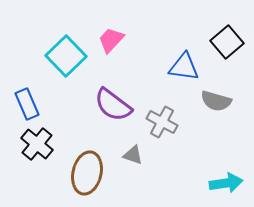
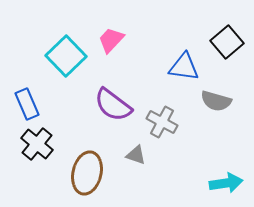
gray triangle: moved 3 px right
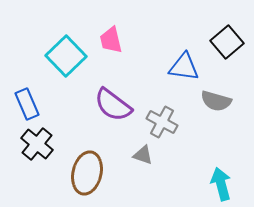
pink trapezoid: rotated 56 degrees counterclockwise
gray triangle: moved 7 px right
cyan arrow: moved 5 px left, 1 px down; rotated 96 degrees counterclockwise
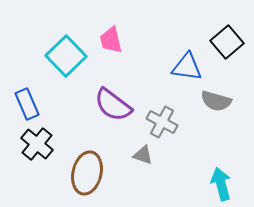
blue triangle: moved 3 px right
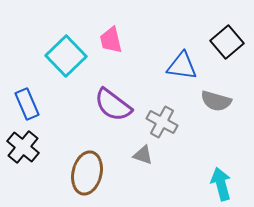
blue triangle: moved 5 px left, 1 px up
black cross: moved 14 px left, 3 px down
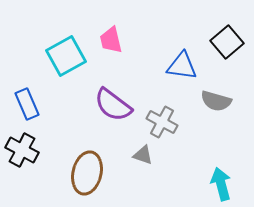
cyan square: rotated 15 degrees clockwise
black cross: moved 1 px left, 3 px down; rotated 12 degrees counterclockwise
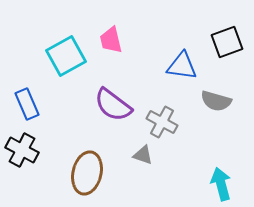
black square: rotated 20 degrees clockwise
